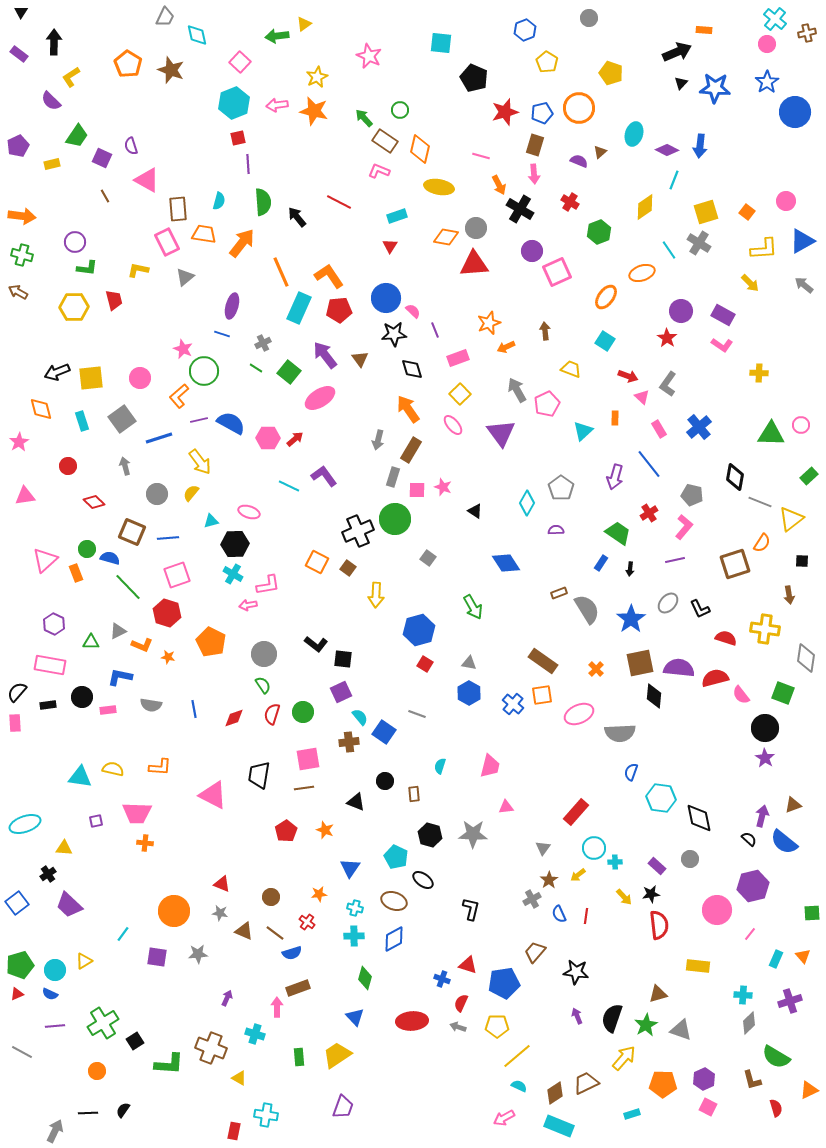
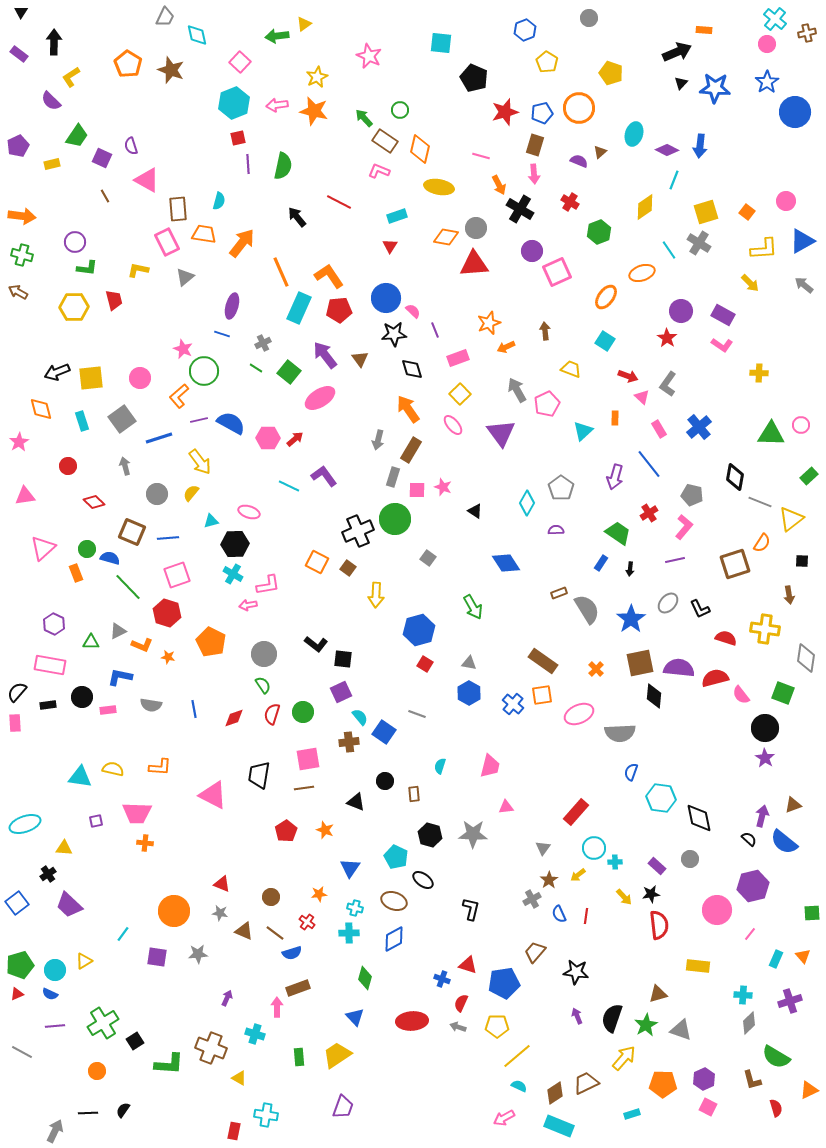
green semicircle at (263, 202): moved 20 px right, 36 px up; rotated 16 degrees clockwise
pink triangle at (45, 560): moved 2 px left, 12 px up
cyan cross at (354, 936): moved 5 px left, 3 px up
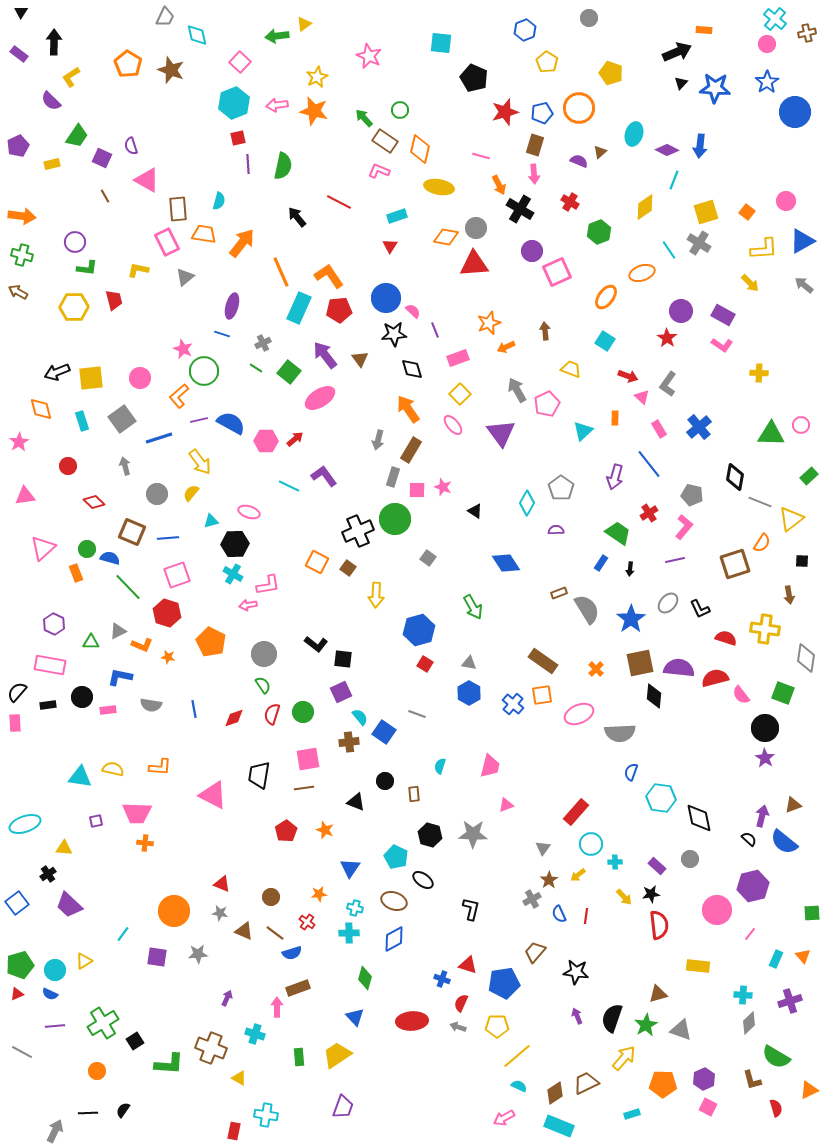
pink hexagon at (268, 438): moved 2 px left, 3 px down
pink triangle at (506, 807): moved 2 px up; rotated 14 degrees counterclockwise
cyan circle at (594, 848): moved 3 px left, 4 px up
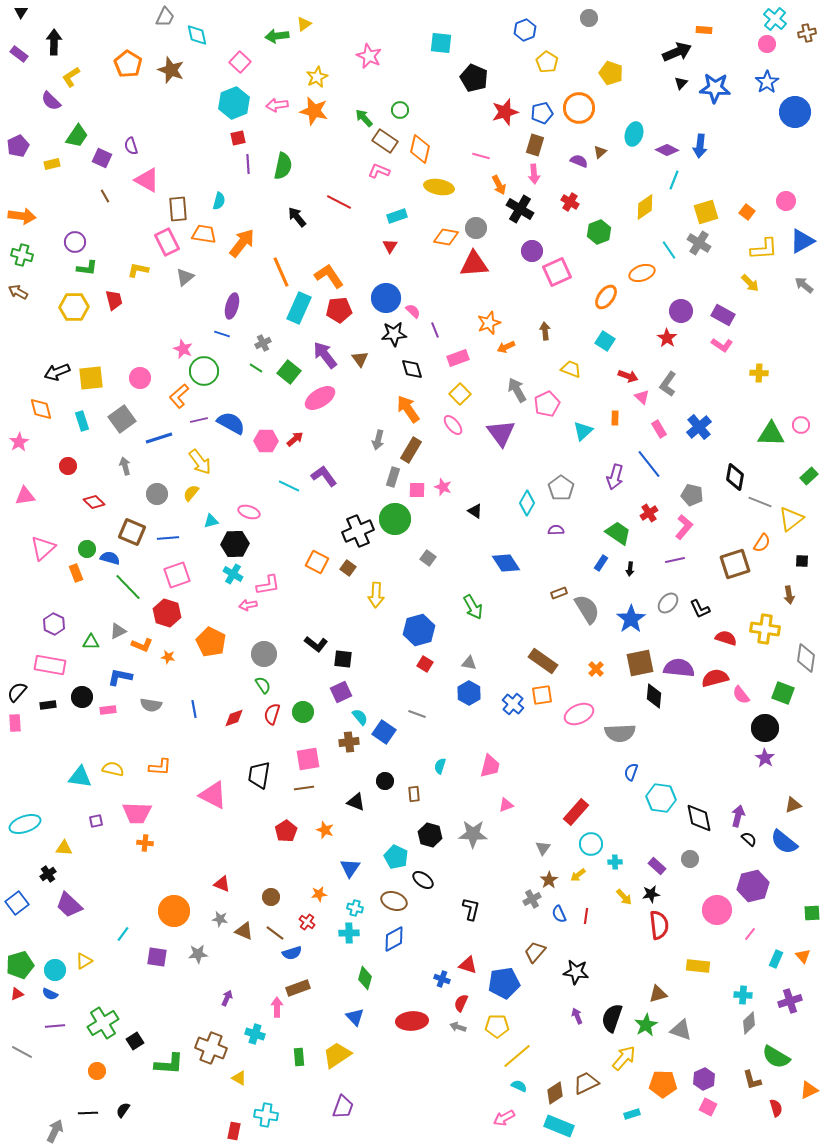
purple arrow at (762, 816): moved 24 px left
gray star at (220, 913): moved 6 px down
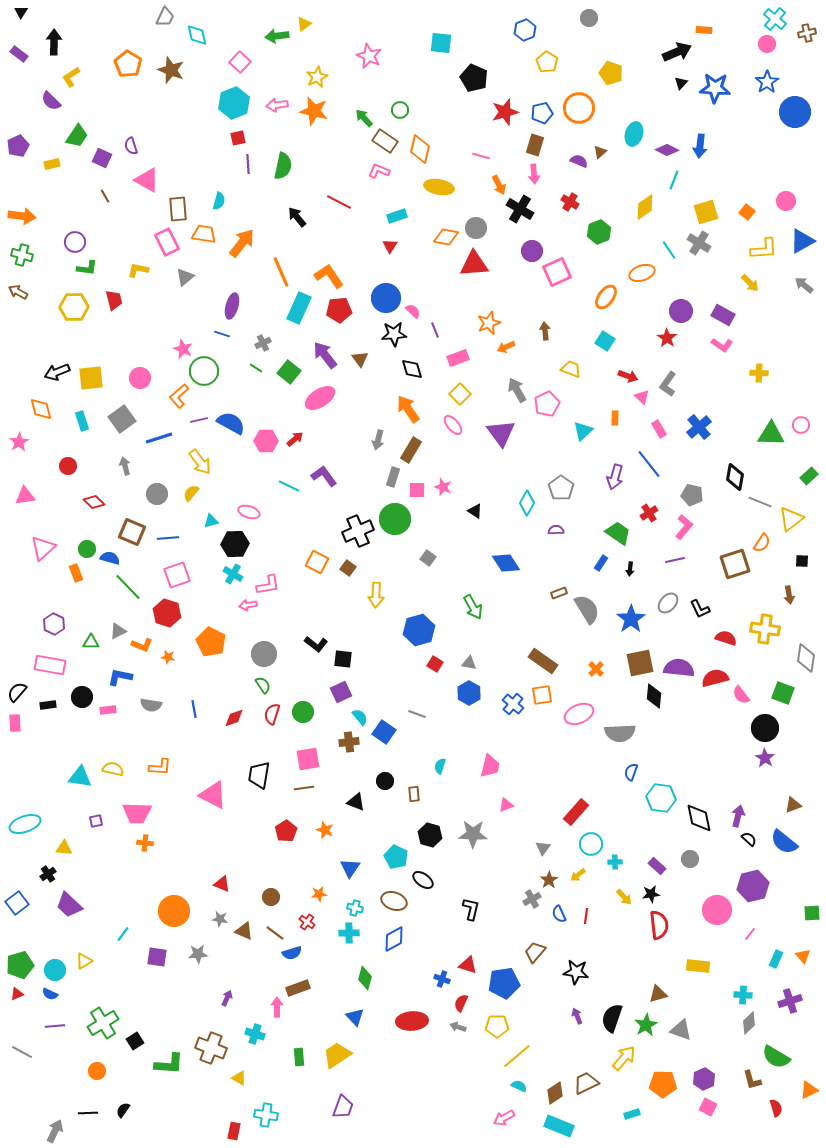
red square at (425, 664): moved 10 px right
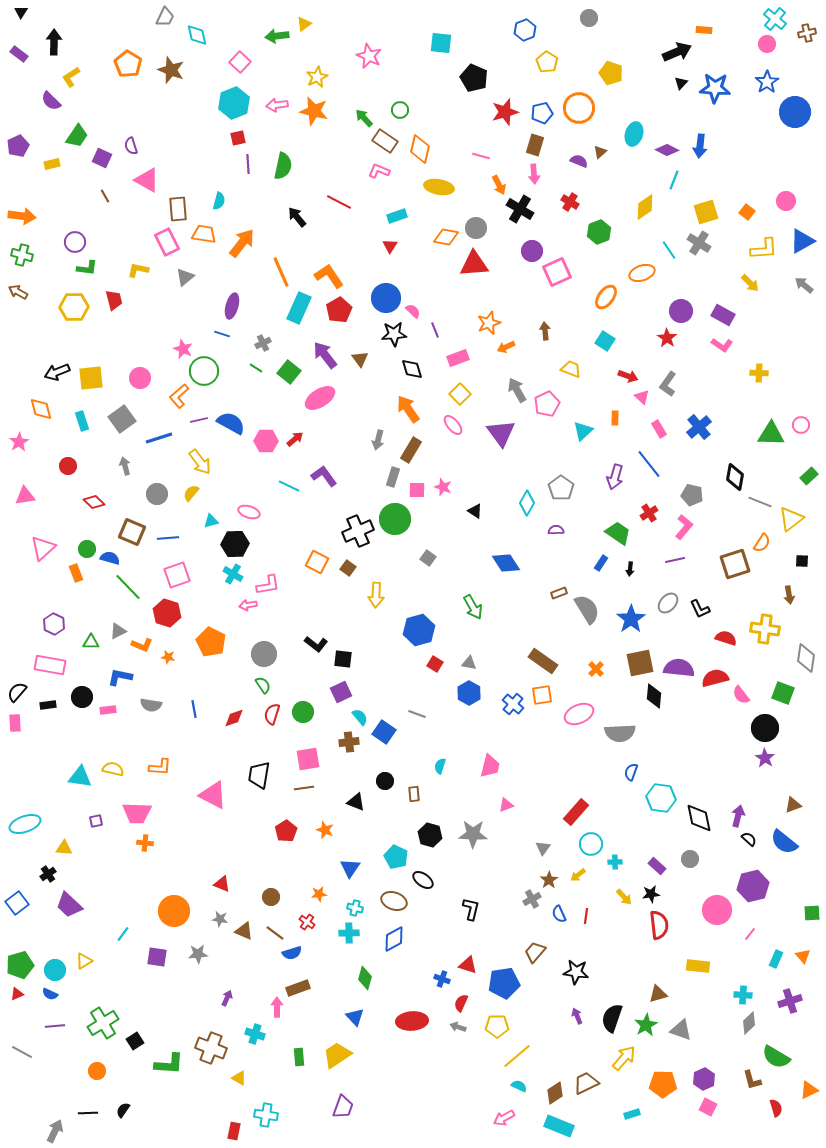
red pentagon at (339, 310): rotated 25 degrees counterclockwise
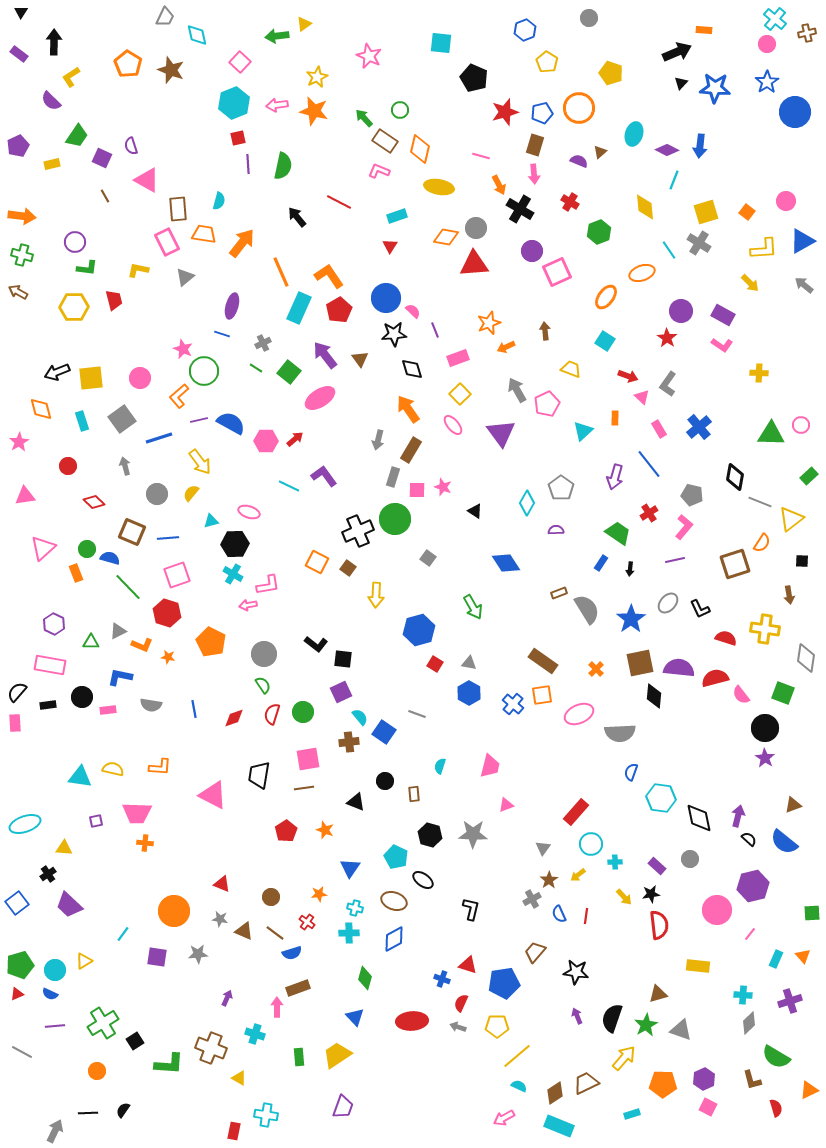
yellow diamond at (645, 207): rotated 60 degrees counterclockwise
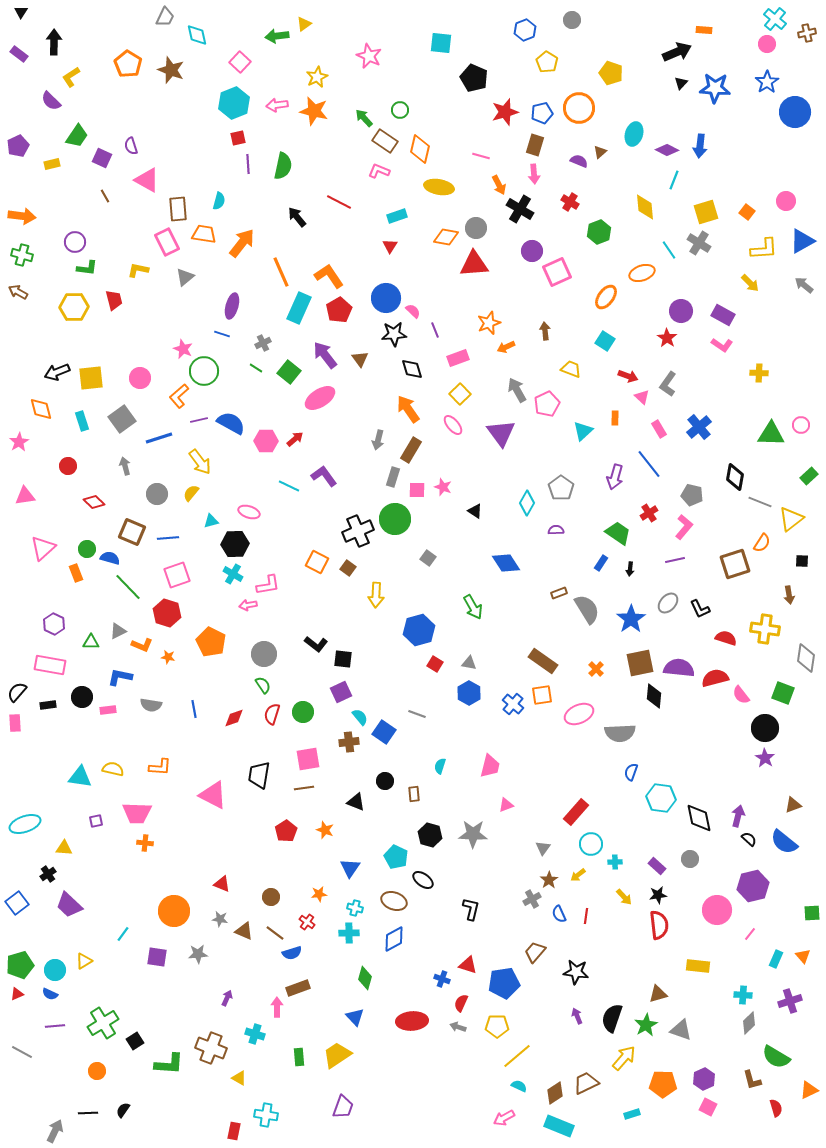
gray circle at (589, 18): moved 17 px left, 2 px down
black star at (651, 894): moved 7 px right, 1 px down
